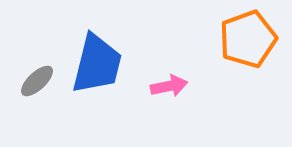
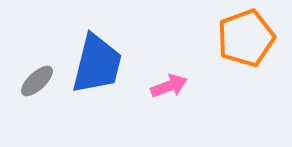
orange pentagon: moved 2 px left, 1 px up
pink arrow: rotated 9 degrees counterclockwise
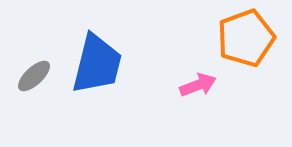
gray ellipse: moved 3 px left, 5 px up
pink arrow: moved 29 px right, 1 px up
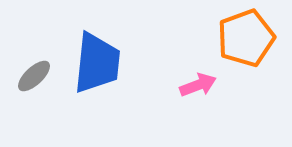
blue trapezoid: moved 1 px up; rotated 8 degrees counterclockwise
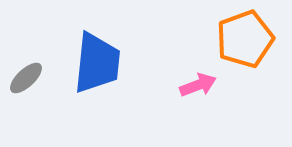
orange pentagon: moved 1 px left, 1 px down
gray ellipse: moved 8 px left, 2 px down
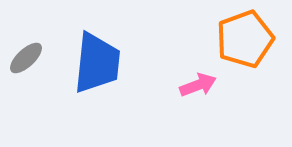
gray ellipse: moved 20 px up
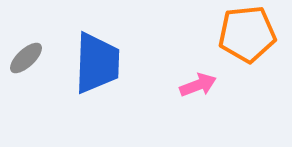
orange pentagon: moved 2 px right, 5 px up; rotated 14 degrees clockwise
blue trapezoid: rotated 4 degrees counterclockwise
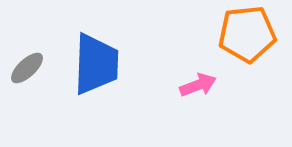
gray ellipse: moved 1 px right, 10 px down
blue trapezoid: moved 1 px left, 1 px down
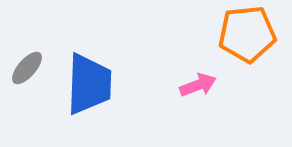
blue trapezoid: moved 7 px left, 20 px down
gray ellipse: rotated 6 degrees counterclockwise
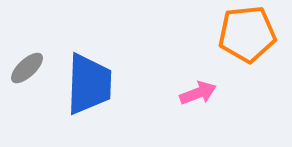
gray ellipse: rotated 6 degrees clockwise
pink arrow: moved 8 px down
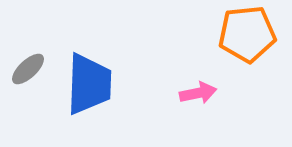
gray ellipse: moved 1 px right, 1 px down
pink arrow: rotated 9 degrees clockwise
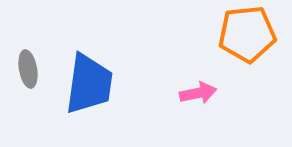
gray ellipse: rotated 57 degrees counterclockwise
blue trapezoid: rotated 6 degrees clockwise
